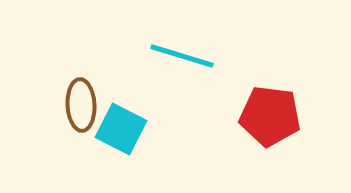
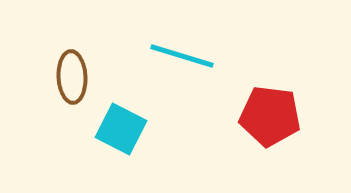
brown ellipse: moved 9 px left, 28 px up
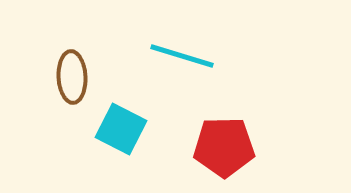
red pentagon: moved 46 px left, 31 px down; rotated 8 degrees counterclockwise
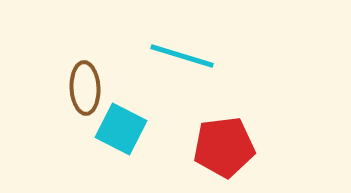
brown ellipse: moved 13 px right, 11 px down
red pentagon: rotated 6 degrees counterclockwise
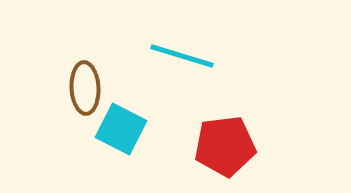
red pentagon: moved 1 px right, 1 px up
